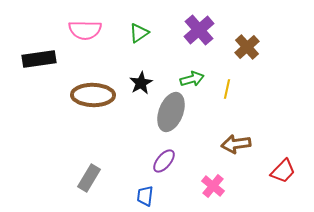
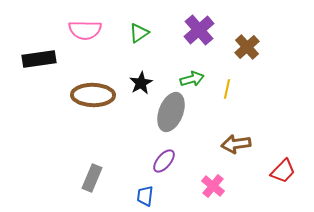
gray rectangle: moved 3 px right; rotated 8 degrees counterclockwise
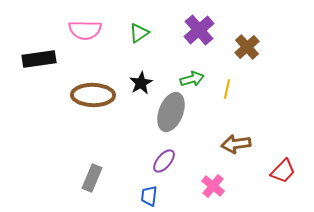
blue trapezoid: moved 4 px right
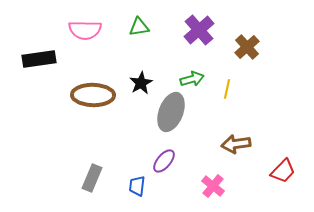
green triangle: moved 6 px up; rotated 25 degrees clockwise
blue trapezoid: moved 12 px left, 10 px up
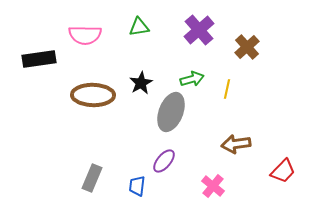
pink semicircle: moved 5 px down
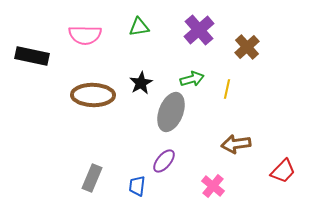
black rectangle: moved 7 px left, 3 px up; rotated 20 degrees clockwise
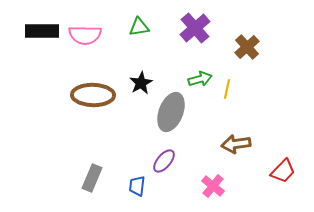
purple cross: moved 4 px left, 2 px up
black rectangle: moved 10 px right, 25 px up; rotated 12 degrees counterclockwise
green arrow: moved 8 px right
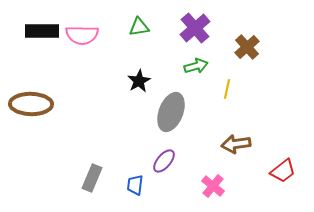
pink semicircle: moved 3 px left
green arrow: moved 4 px left, 13 px up
black star: moved 2 px left, 2 px up
brown ellipse: moved 62 px left, 9 px down
red trapezoid: rotated 8 degrees clockwise
blue trapezoid: moved 2 px left, 1 px up
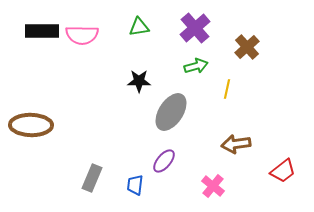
black star: rotated 30 degrees clockwise
brown ellipse: moved 21 px down
gray ellipse: rotated 12 degrees clockwise
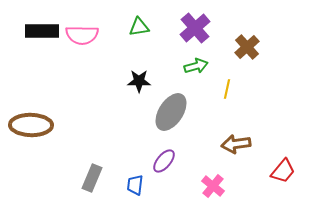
red trapezoid: rotated 12 degrees counterclockwise
